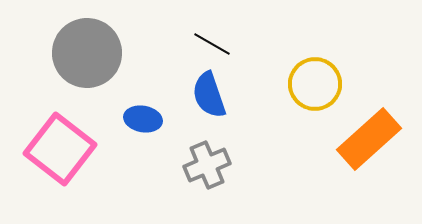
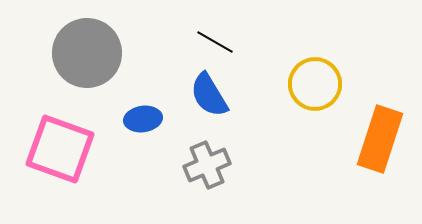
black line: moved 3 px right, 2 px up
blue semicircle: rotated 12 degrees counterclockwise
blue ellipse: rotated 18 degrees counterclockwise
orange rectangle: moved 11 px right; rotated 30 degrees counterclockwise
pink square: rotated 18 degrees counterclockwise
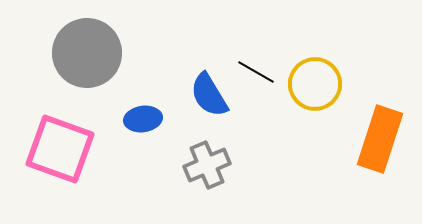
black line: moved 41 px right, 30 px down
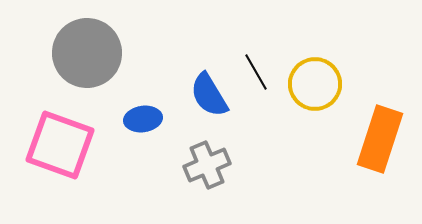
black line: rotated 30 degrees clockwise
pink square: moved 4 px up
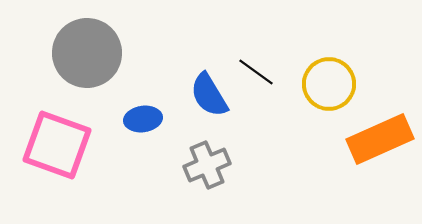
black line: rotated 24 degrees counterclockwise
yellow circle: moved 14 px right
orange rectangle: rotated 48 degrees clockwise
pink square: moved 3 px left
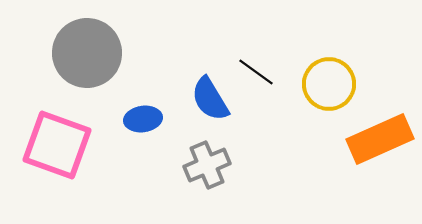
blue semicircle: moved 1 px right, 4 px down
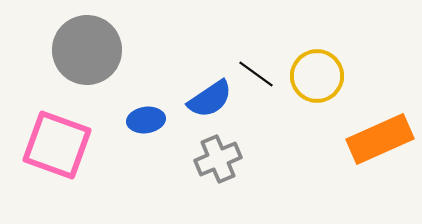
gray circle: moved 3 px up
black line: moved 2 px down
yellow circle: moved 12 px left, 8 px up
blue semicircle: rotated 93 degrees counterclockwise
blue ellipse: moved 3 px right, 1 px down
gray cross: moved 11 px right, 6 px up
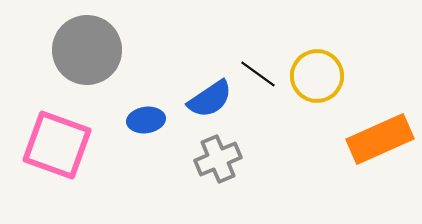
black line: moved 2 px right
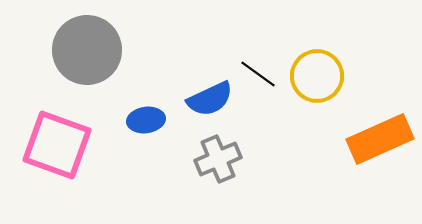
blue semicircle: rotated 9 degrees clockwise
